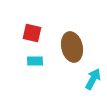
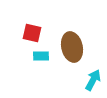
cyan rectangle: moved 6 px right, 5 px up
cyan arrow: moved 1 px down
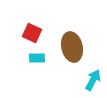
red square: rotated 12 degrees clockwise
cyan rectangle: moved 4 px left, 2 px down
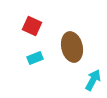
red square: moved 7 px up
cyan rectangle: moved 2 px left; rotated 21 degrees counterclockwise
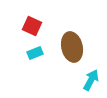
cyan rectangle: moved 5 px up
cyan arrow: moved 2 px left
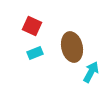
cyan arrow: moved 8 px up
